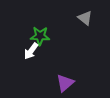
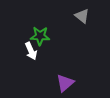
gray triangle: moved 3 px left, 2 px up
white arrow: rotated 60 degrees counterclockwise
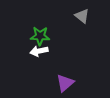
white arrow: moved 8 px right; rotated 102 degrees clockwise
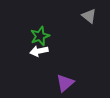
gray triangle: moved 7 px right
green star: rotated 24 degrees counterclockwise
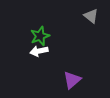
gray triangle: moved 2 px right
purple triangle: moved 7 px right, 3 px up
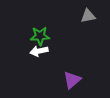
gray triangle: moved 3 px left; rotated 49 degrees counterclockwise
green star: rotated 18 degrees clockwise
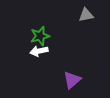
gray triangle: moved 2 px left, 1 px up
green star: rotated 12 degrees counterclockwise
